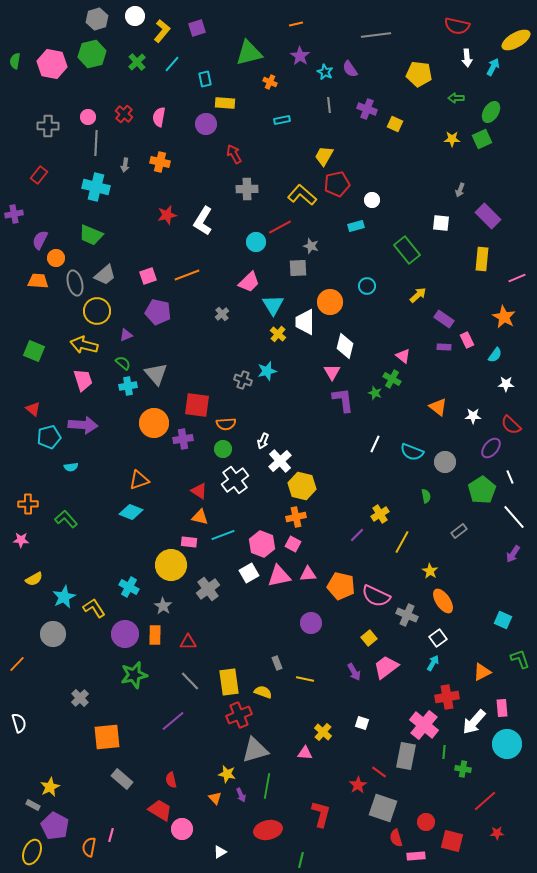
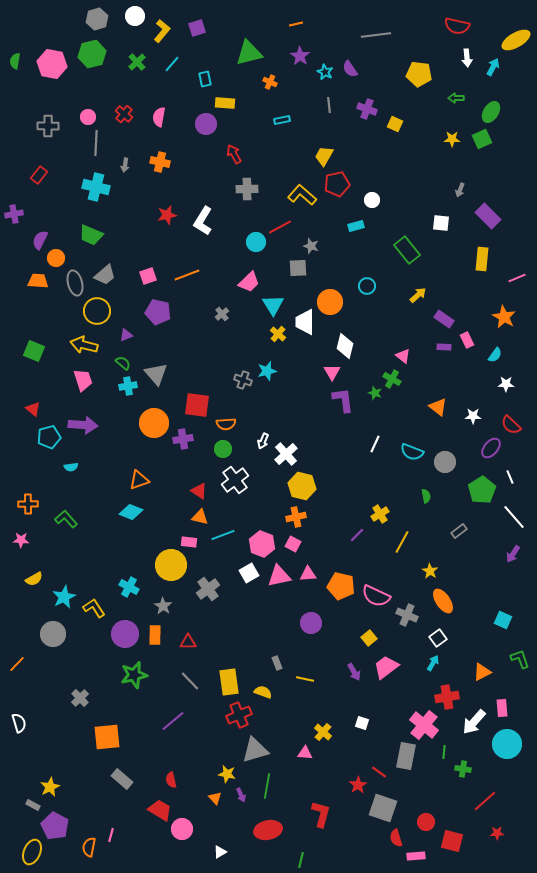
white cross at (280, 461): moved 6 px right, 7 px up
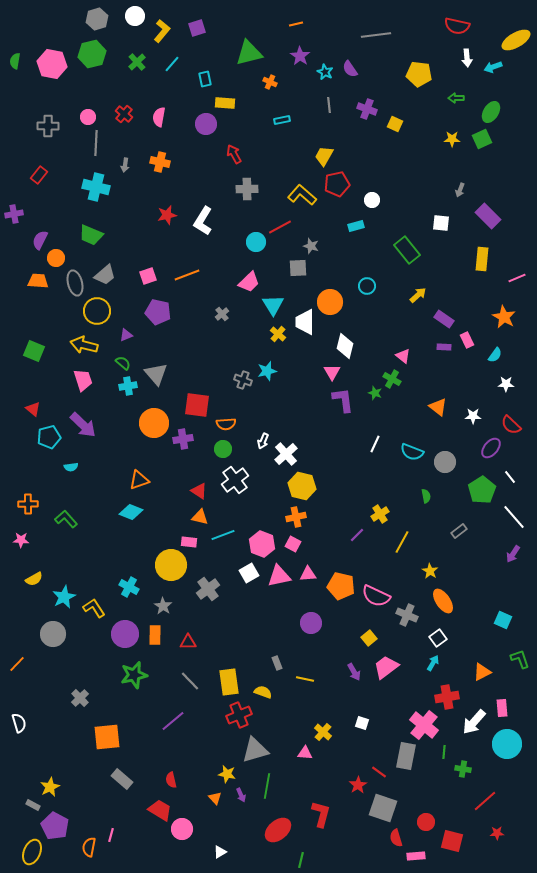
cyan arrow at (493, 67): rotated 138 degrees counterclockwise
purple arrow at (83, 425): rotated 40 degrees clockwise
white line at (510, 477): rotated 16 degrees counterclockwise
red ellipse at (268, 830): moved 10 px right; rotated 28 degrees counterclockwise
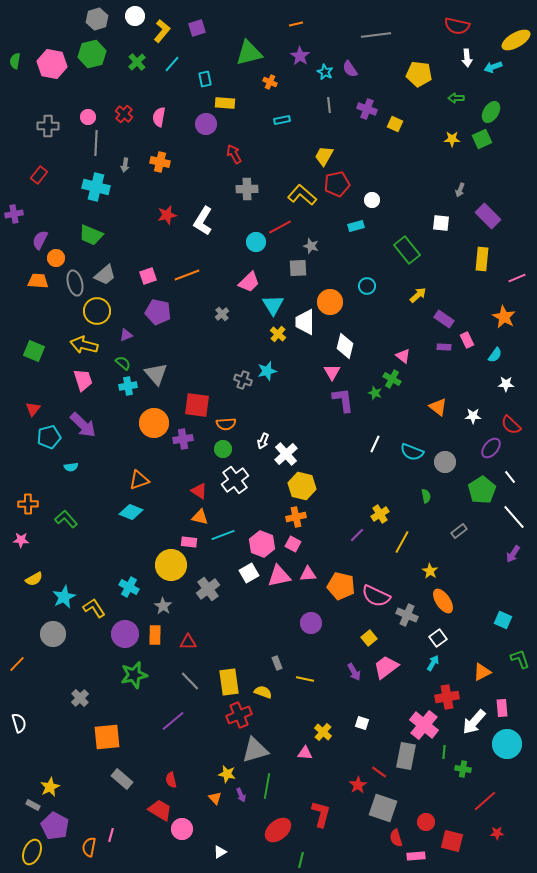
red triangle at (33, 409): rotated 28 degrees clockwise
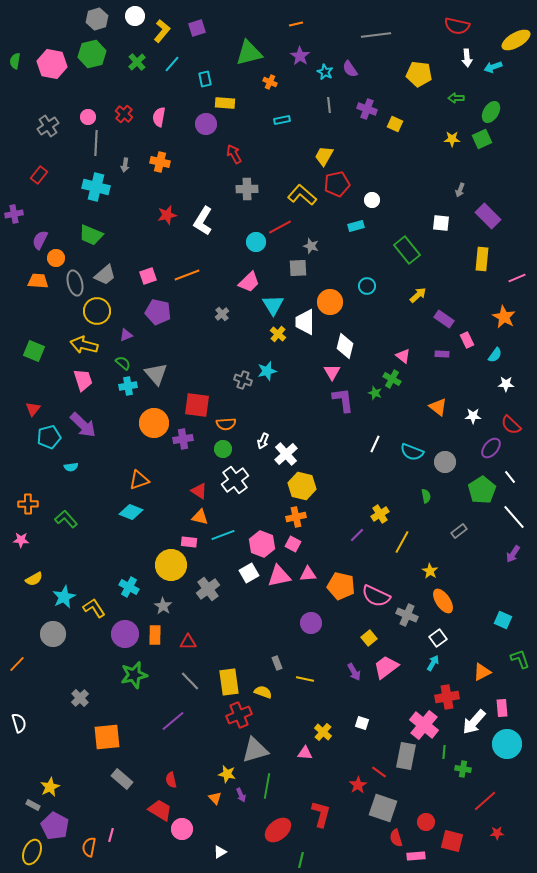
gray cross at (48, 126): rotated 35 degrees counterclockwise
purple rectangle at (444, 347): moved 2 px left, 7 px down
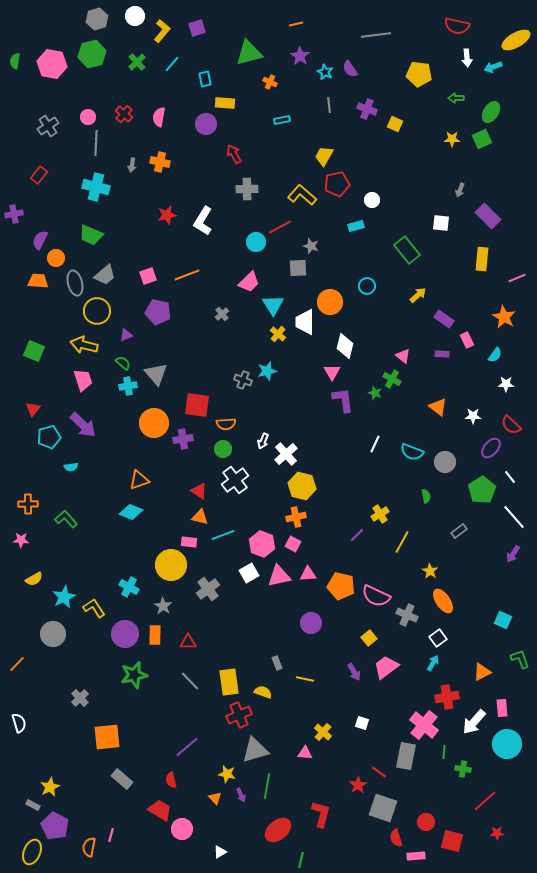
gray arrow at (125, 165): moved 7 px right
purple line at (173, 721): moved 14 px right, 26 px down
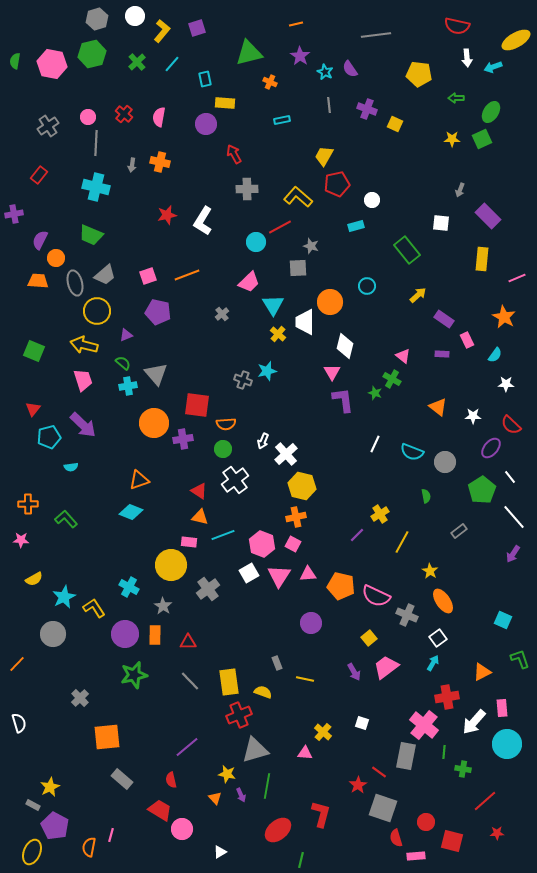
yellow L-shape at (302, 195): moved 4 px left, 2 px down
pink triangle at (279, 576): rotated 45 degrees counterclockwise
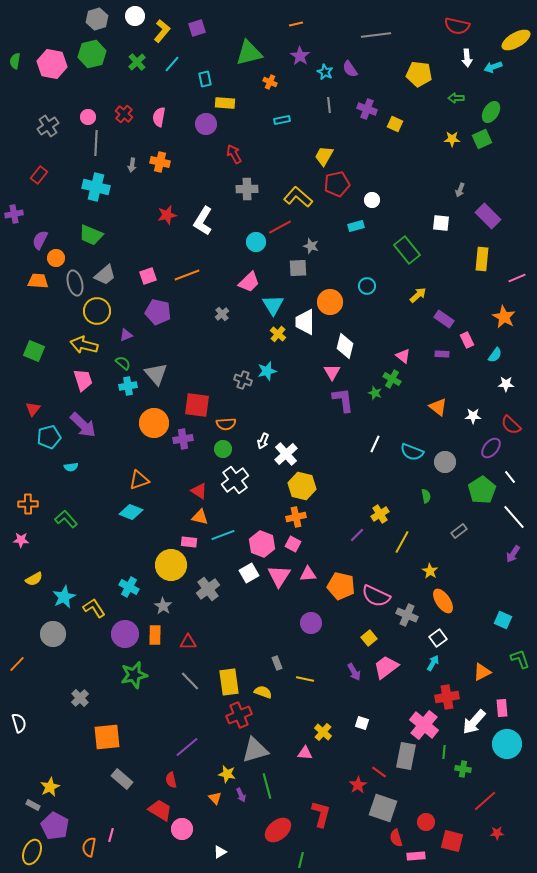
green line at (267, 786): rotated 25 degrees counterclockwise
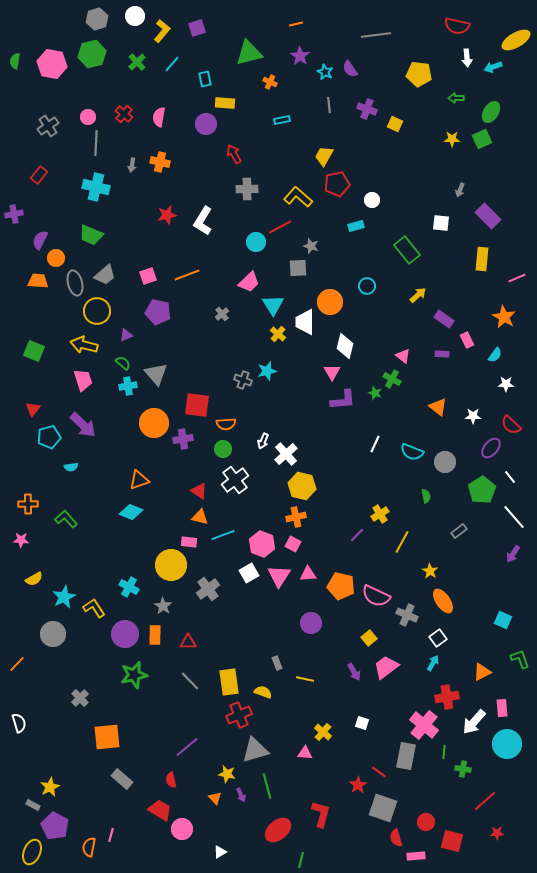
purple L-shape at (343, 400): rotated 92 degrees clockwise
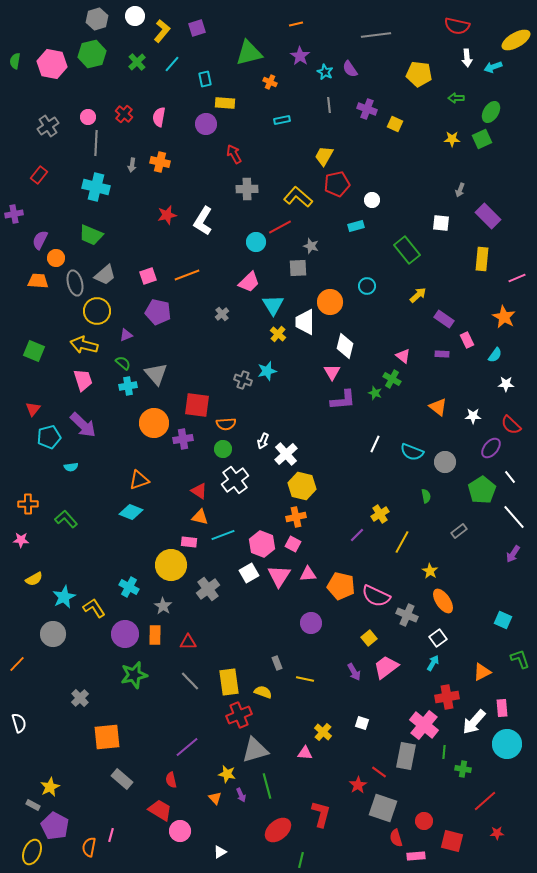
red circle at (426, 822): moved 2 px left, 1 px up
pink circle at (182, 829): moved 2 px left, 2 px down
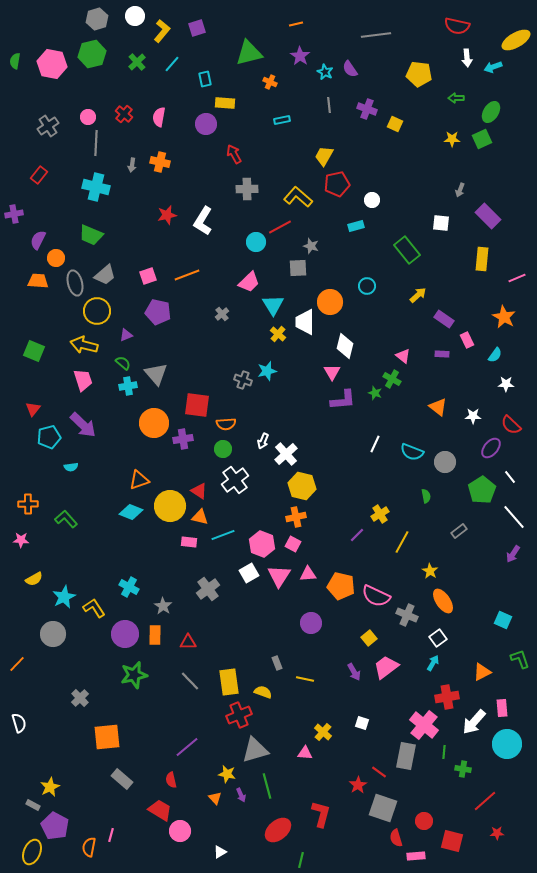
purple semicircle at (40, 240): moved 2 px left
yellow circle at (171, 565): moved 1 px left, 59 px up
